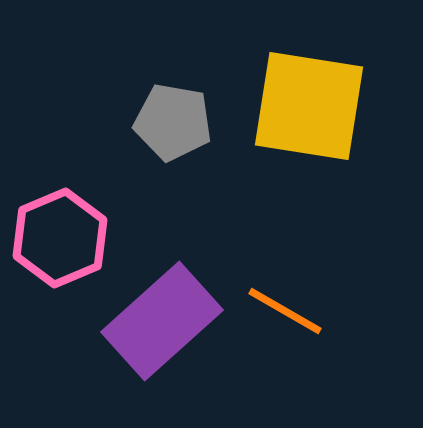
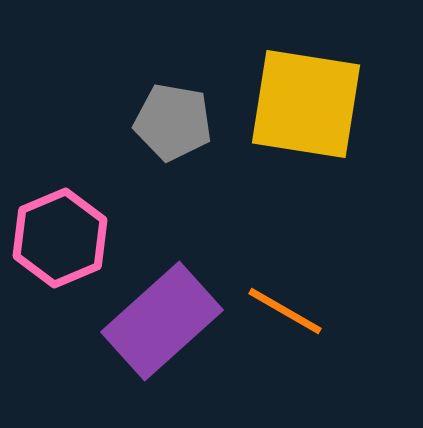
yellow square: moved 3 px left, 2 px up
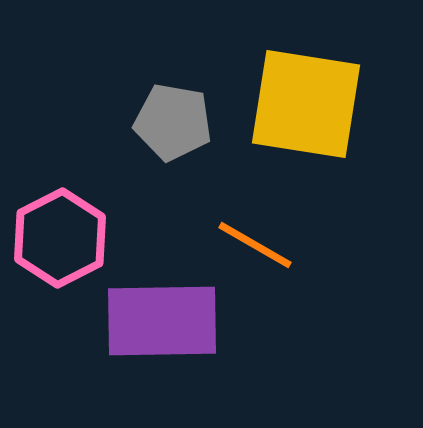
pink hexagon: rotated 4 degrees counterclockwise
orange line: moved 30 px left, 66 px up
purple rectangle: rotated 41 degrees clockwise
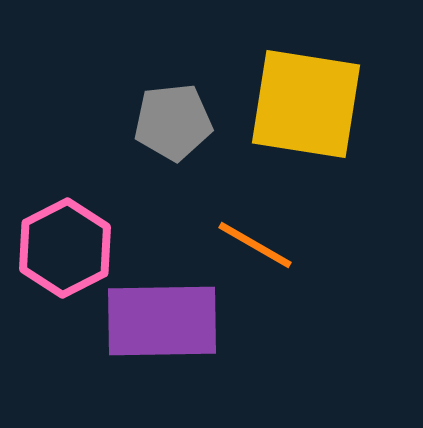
gray pentagon: rotated 16 degrees counterclockwise
pink hexagon: moved 5 px right, 10 px down
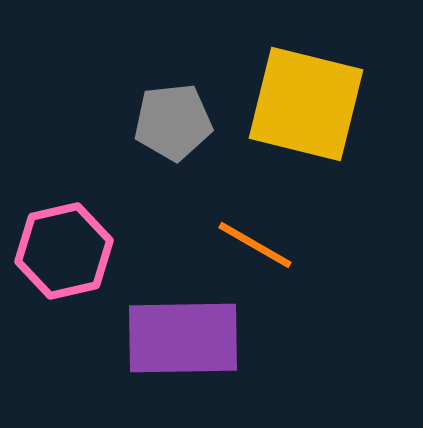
yellow square: rotated 5 degrees clockwise
pink hexagon: moved 1 px left, 3 px down; rotated 14 degrees clockwise
purple rectangle: moved 21 px right, 17 px down
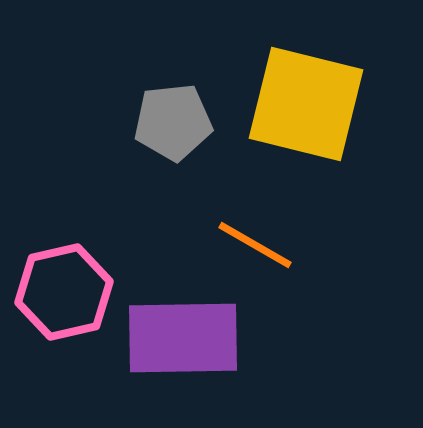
pink hexagon: moved 41 px down
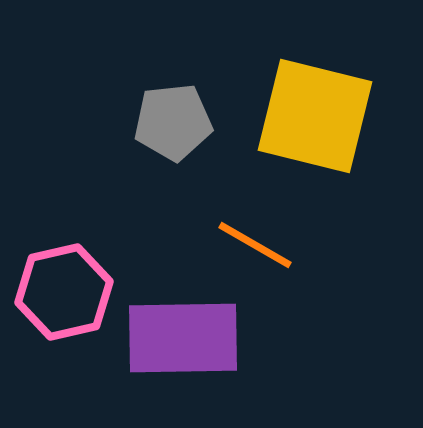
yellow square: moved 9 px right, 12 px down
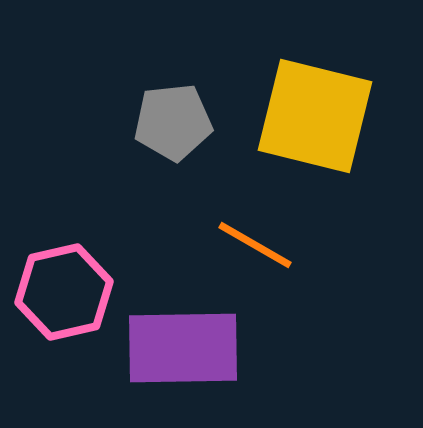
purple rectangle: moved 10 px down
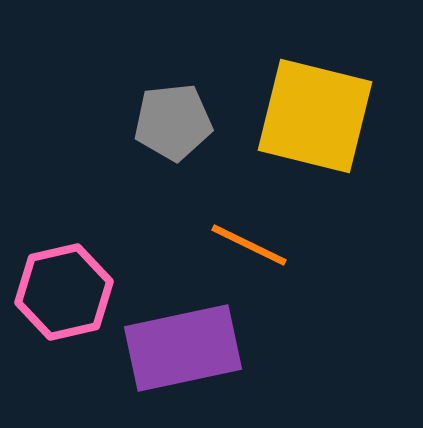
orange line: moved 6 px left; rotated 4 degrees counterclockwise
purple rectangle: rotated 11 degrees counterclockwise
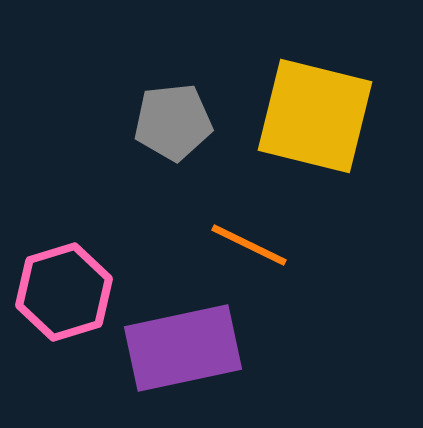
pink hexagon: rotated 4 degrees counterclockwise
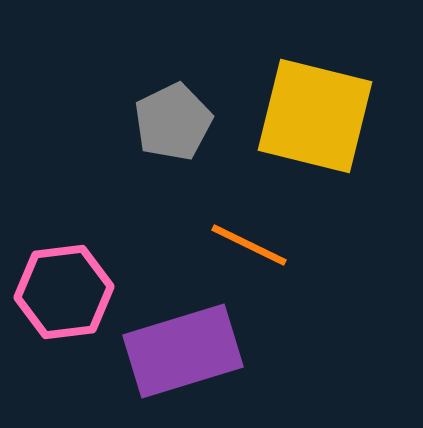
gray pentagon: rotated 20 degrees counterclockwise
pink hexagon: rotated 10 degrees clockwise
purple rectangle: moved 3 px down; rotated 5 degrees counterclockwise
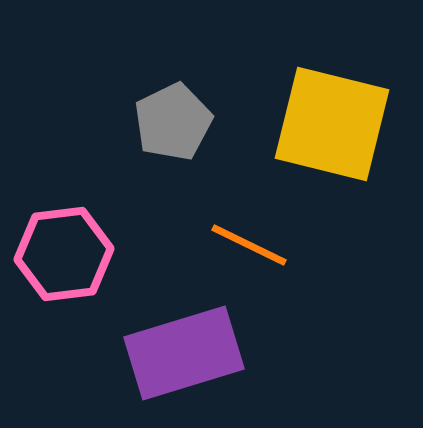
yellow square: moved 17 px right, 8 px down
pink hexagon: moved 38 px up
purple rectangle: moved 1 px right, 2 px down
